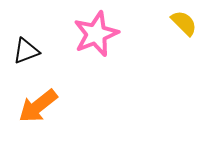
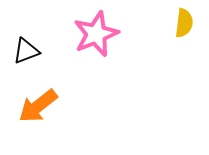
yellow semicircle: rotated 52 degrees clockwise
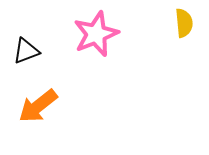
yellow semicircle: rotated 12 degrees counterclockwise
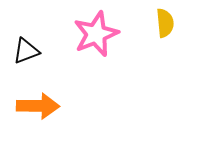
yellow semicircle: moved 19 px left
orange arrow: rotated 141 degrees counterclockwise
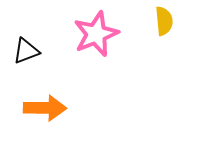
yellow semicircle: moved 1 px left, 2 px up
orange arrow: moved 7 px right, 2 px down
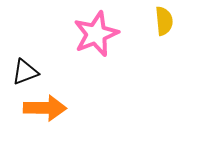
black triangle: moved 1 px left, 21 px down
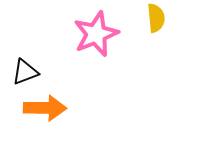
yellow semicircle: moved 8 px left, 3 px up
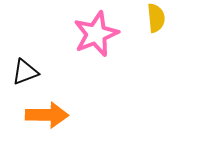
orange arrow: moved 2 px right, 7 px down
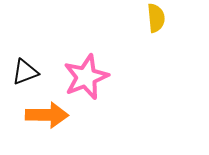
pink star: moved 10 px left, 43 px down
